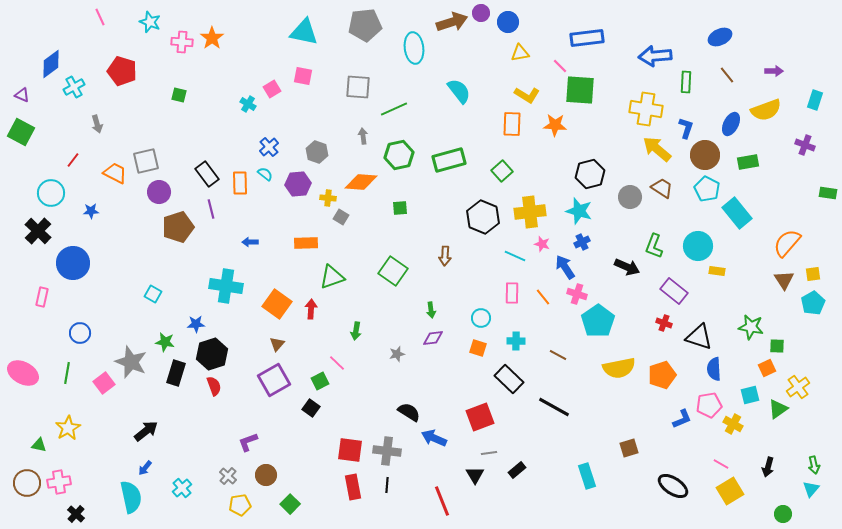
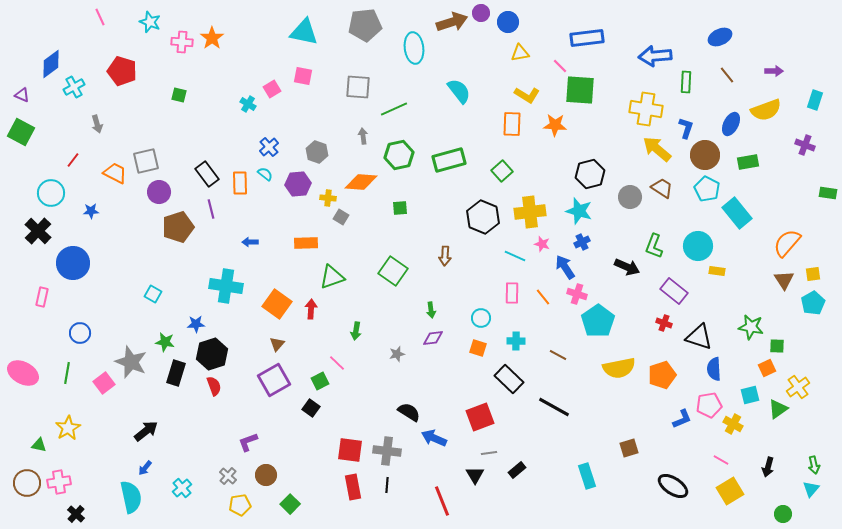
pink line at (721, 464): moved 4 px up
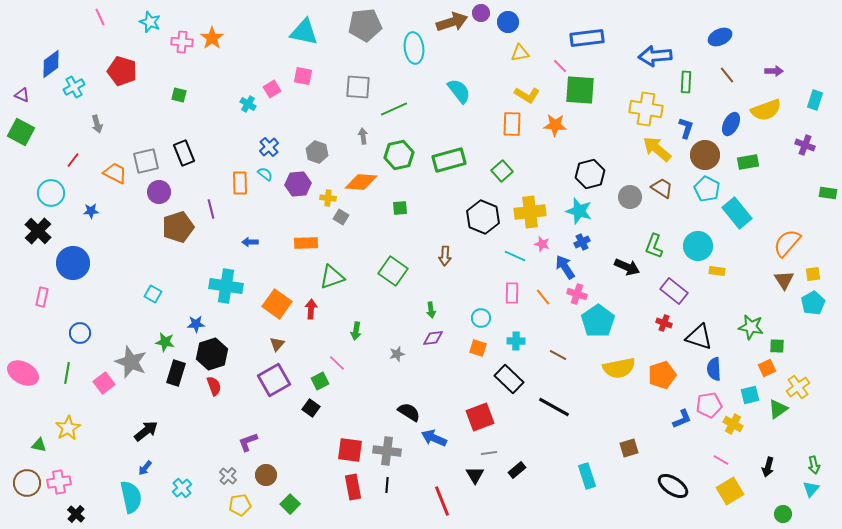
black rectangle at (207, 174): moved 23 px left, 21 px up; rotated 15 degrees clockwise
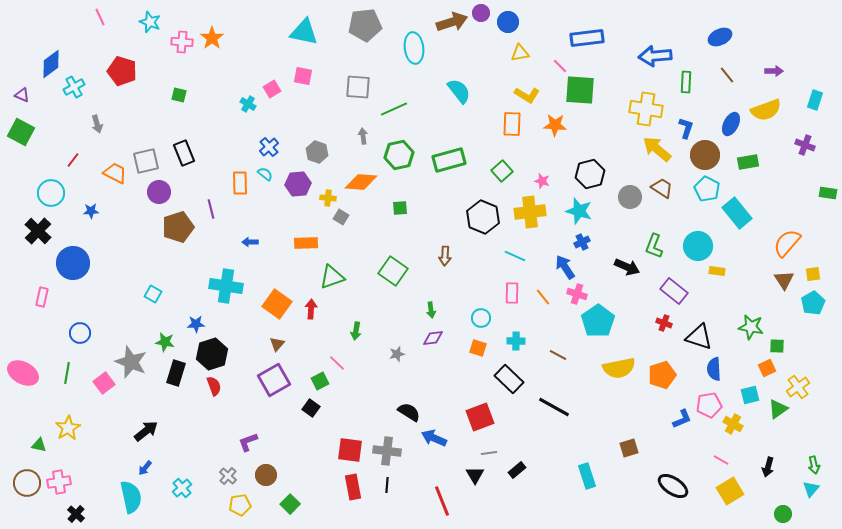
pink star at (542, 244): moved 63 px up
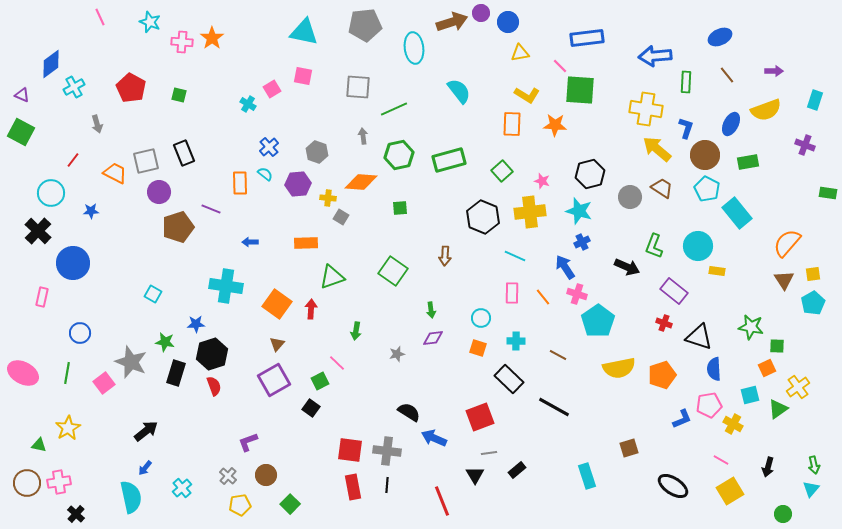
red pentagon at (122, 71): moved 9 px right, 17 px down; rotated 12 degrees clockwise
purple line at (211, 209): rotated 54 degrees counterclockwise
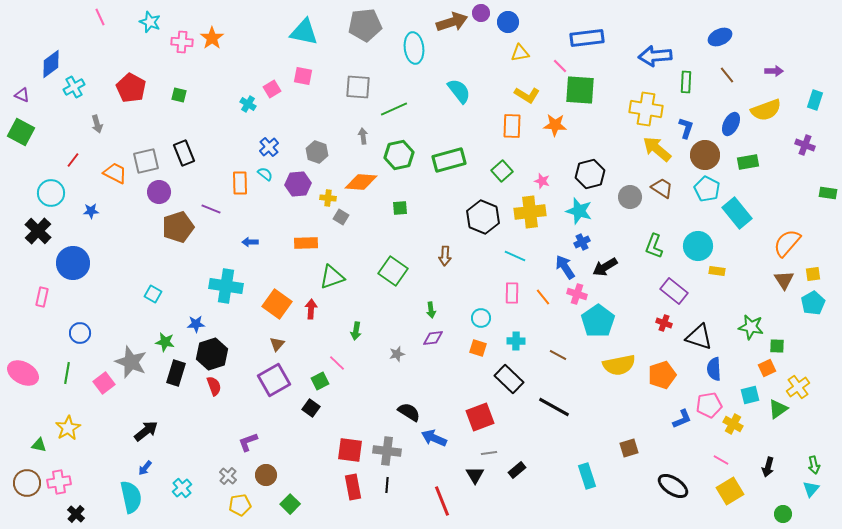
orange rectangle at (512, 124): moved 2 px down
black arrow at (627, 267): moved 22 px left; rotated 125 degrees clockwise
yellow semicircle at (619, 368): moved 3 px up
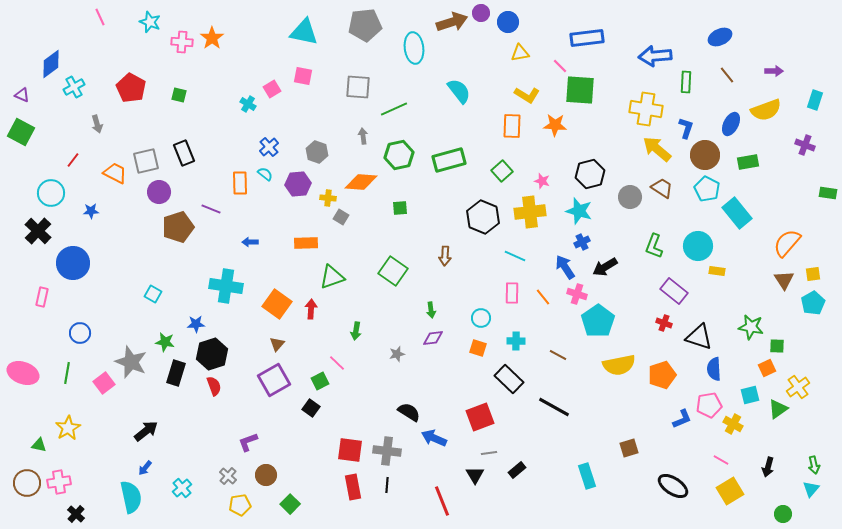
pink ellipse at (23, 373): rotated 8 degrees counterclockwise
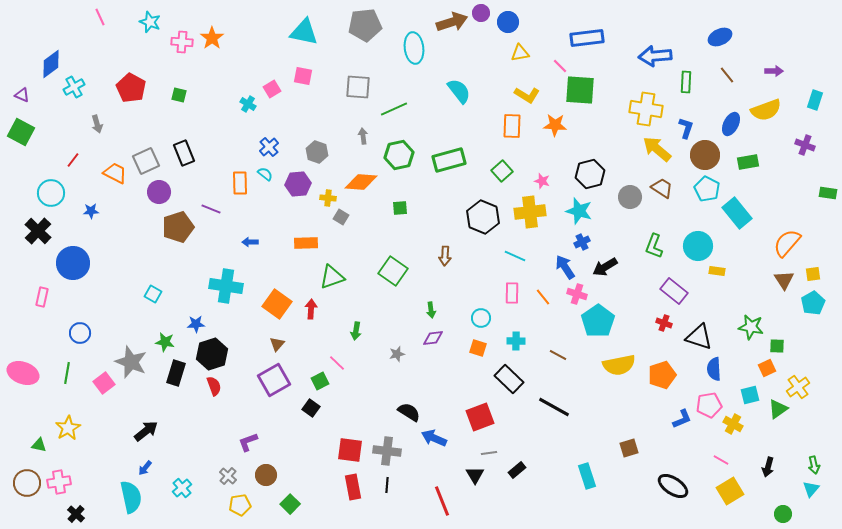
gray square at (146, 161): rotated 12 degrees counterclockwise
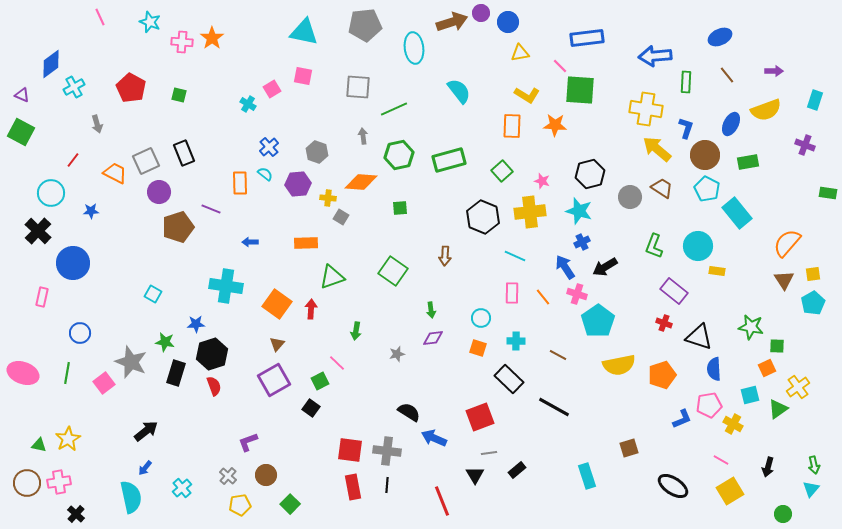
yellow star at (68, 428): moved 11 px down
